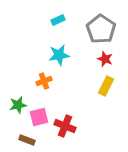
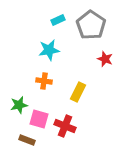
gray pentagon: moved 10 px left, 4 px up
cyan star: moved 10 px left, 5 px up
orange cross: rotated 28 degrees clockwise
yellow rectangle: moved 28 px left, 6 px down
green star: moved 1 px right
pink square: moved 2 px down; rotated 30 degrees clockwise
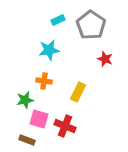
green star: moved 6 px right, 5 px up
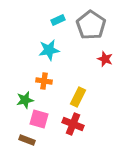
yellow rectangle: moved 5 px down
red cross: moved 8 px right, 2 px up
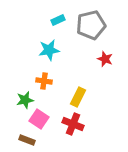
gray pentagon: rotated 24 degrees clockwise
pink square: rotated 18 degrees clockwise
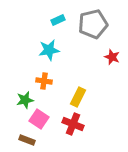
gray pentagon: moved 2 px right, 1 px up
red star: moved 7 px right, 2 px up
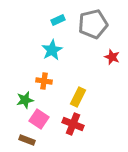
cyan star: moved 3 px right; rotated 20 degrees counterclockwise
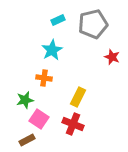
orange cross: moved 3 px up
brown rectangle: rotated 49 degrees counterclockwise
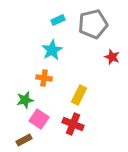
yellow rectangle: moved 1 px right, 2 px up
brown rectangle: moved 3 px left
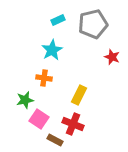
brown rectangle: moved 31 px right; rotated 56 degrees clockwise
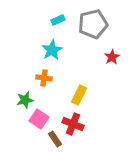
red star: rotated 21 degrees clockwise
brown rectangle: moved 1 px up; rotated 28 degrees clockwise
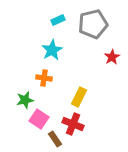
yellow rectangle: moved 2 px down
